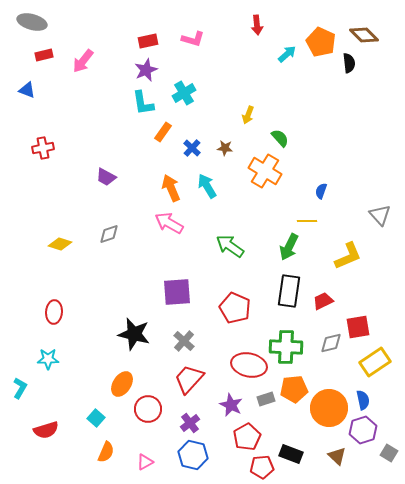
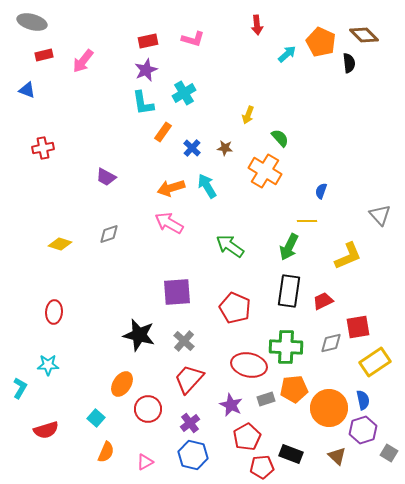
orange arrow at (171, 188): rotated 84 degrees counterclockwise
black star at (134, 334): moved 5 px right, 1 px down
cyan star at (48, 359): moved 6 px down
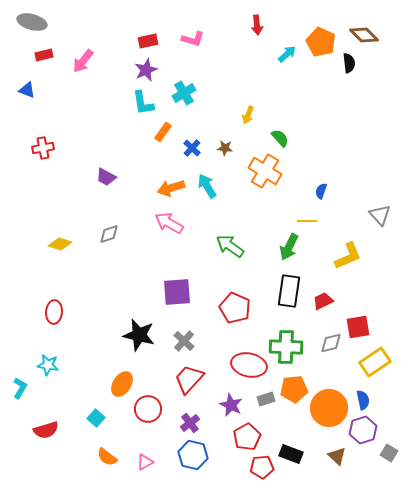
cyan star at (48, 365): rotated 10 degrees clockwise
orange semicircle at (106, 452): moved 1 px right, 5 px down; rotated 105 degrees clockwise
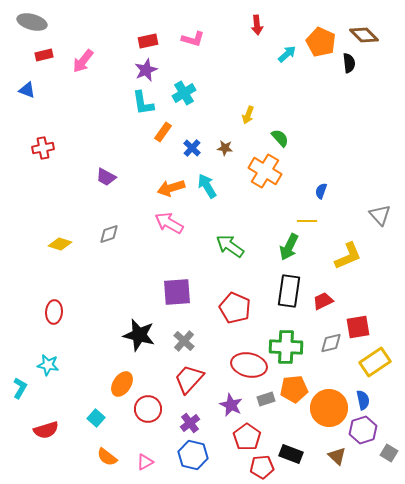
red pentagon at (247, 437): rotated 8 degrees counterclockwise
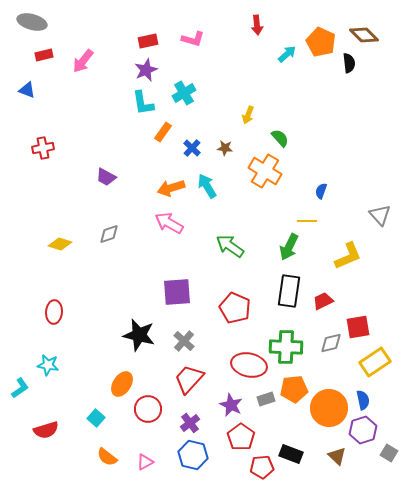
cyan L-shape at (20, 388): rotated 25 degrees clockwise
red pentagon at (247, 437): moved 6 px left
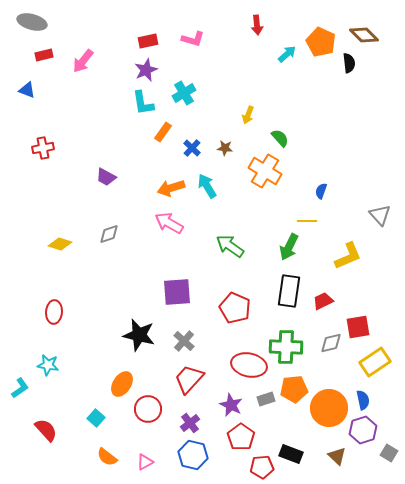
red semicircle at (46, 430): rotated 115 degrees counterclockwise
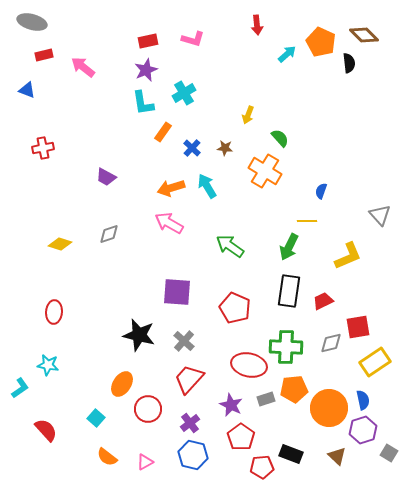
pink arrow at (83, 61): moved 6 px down; rotated 90 degrees clockwise
purple square at (177, 292): rotated 8 degrees clockwise
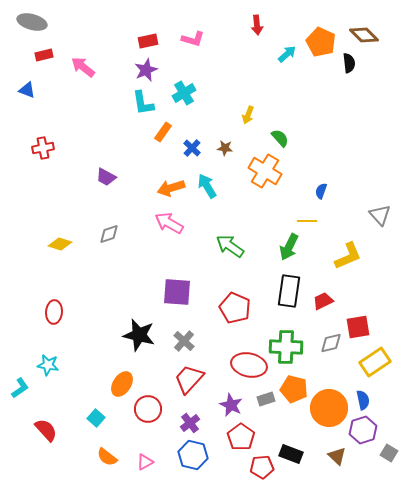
orange pentagon at (294, 389): rotated 20 degrees clockwise
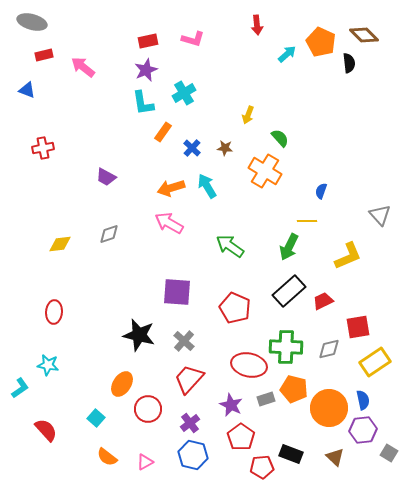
yellow diamond at (60, 244): rotated 25 degrees counterclockwise
black rectangle at (289, 291): rotated 40 degrees clockwise
gray diamond at (331, 343): moved 2 px left, 6 px down
purple hexagon at (363, 430): rotated 12 degrees clockwise
brown triangle at (337, 456): moved 2 px left, 1 px down
